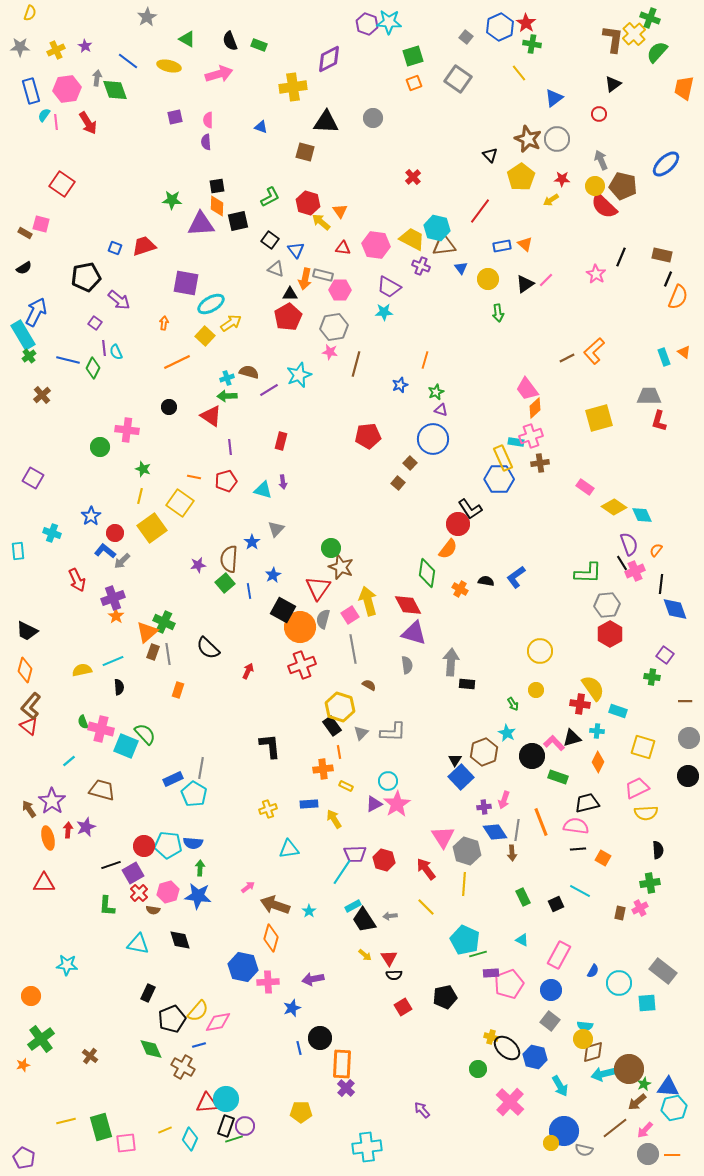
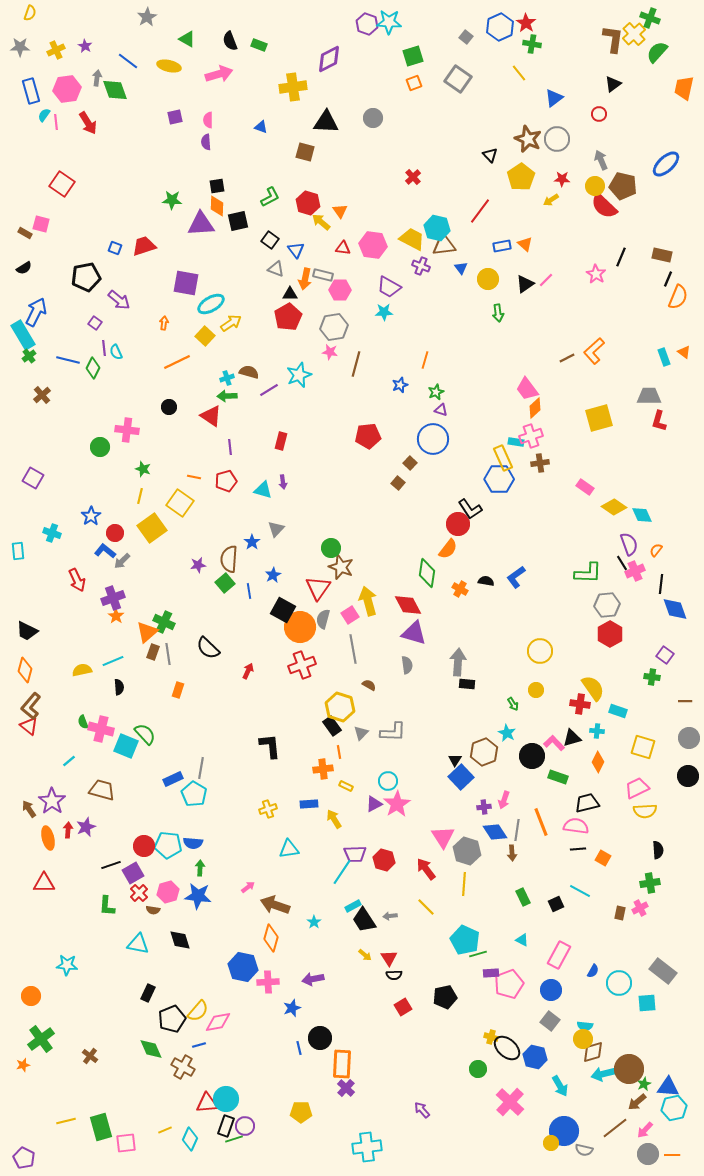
pink hexagon at (376, 245): moved 3 px left
gray arrow at (451, 662): moved 7 px right
yellow semicircle at (646, 813): moved 1 px left, 2 px up
cyan star at (309, 911): moved 5 px right, 11 px down
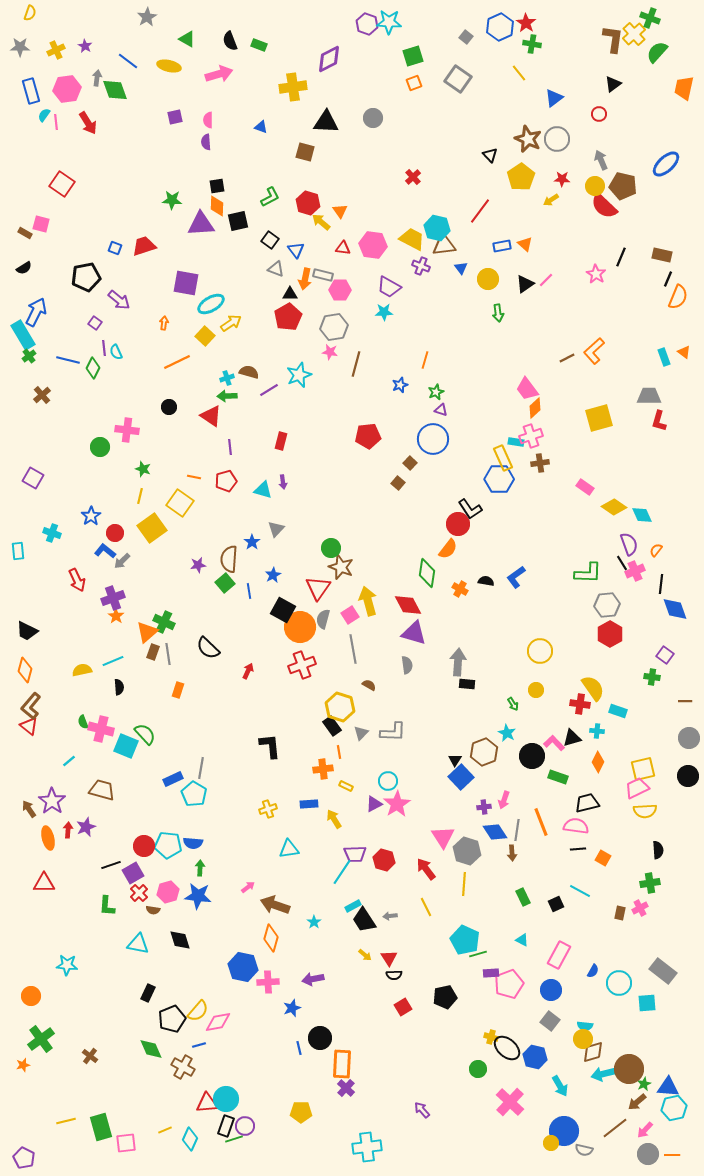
yellow square at (643, 747): moved 22 px down; rotated 30 degrees counterclockwise
yellow line at (426, 907): rotated 18 degrees clockwise
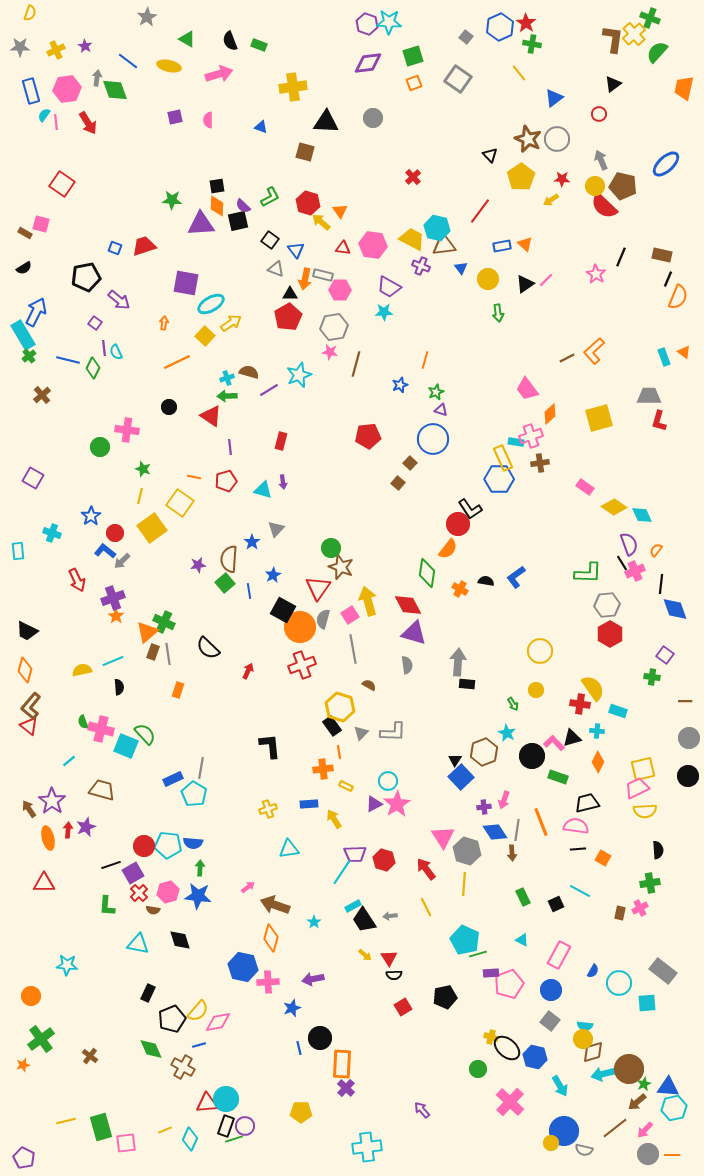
purple diamond at (329, 59): moved 39 px right, 4 px down; rotated 20 degrees clockwise
purple semicircle at (206, 142): moved 37 px right, 64 px down; rotated 42 degrees counterclockwise
orange diamond at (535, 408): moved 15 px right, 6 px down
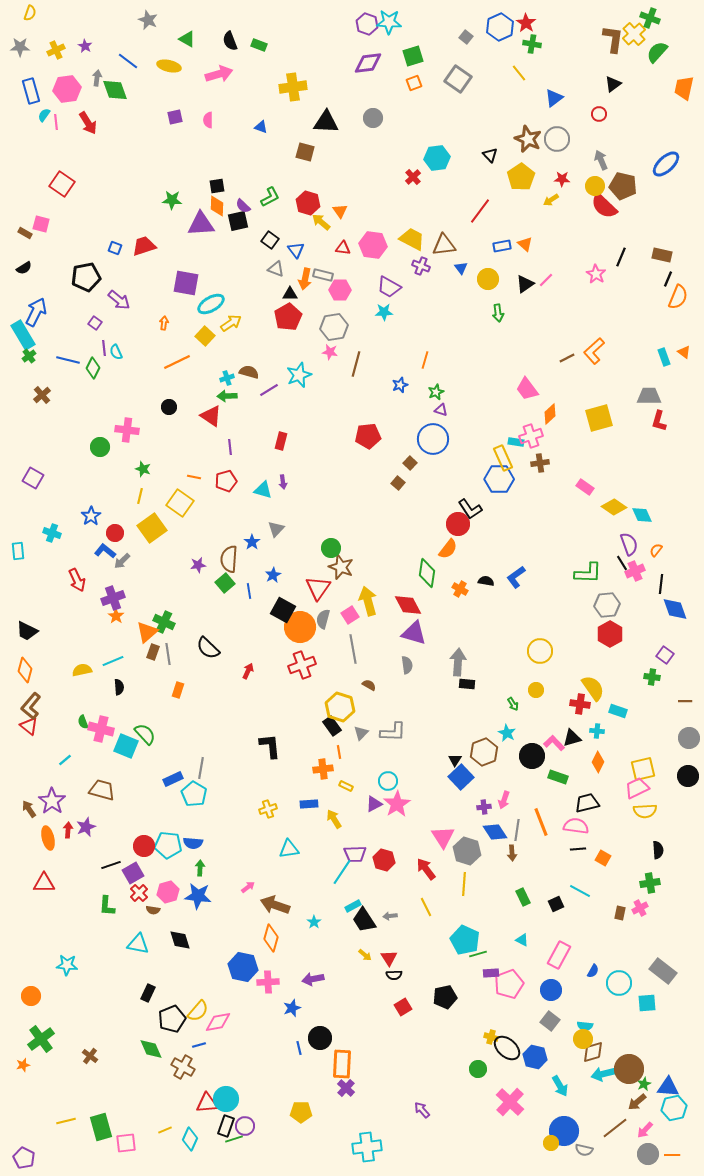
gray star at (147, 17): moved 1 px right, 3 px down; rotated 18 degrees counterclockwise
cyan hexagon at (437, 228): moved 70 px up; rotated 20 degrees counterclockwise
cyan line at (69, 761): moved 4 px left, 1 px up
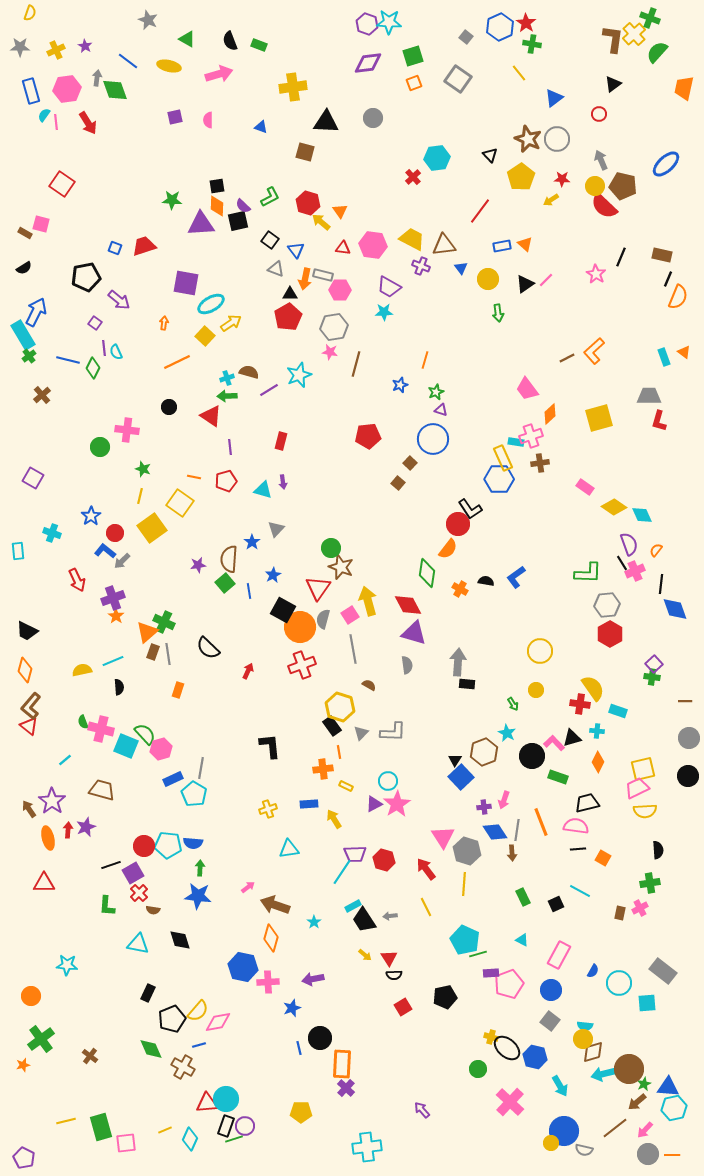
purple square at (665, 655): moved 11 px left, 9 px down; rotated 12 degrees clockwise
pink hexagon at (168, 892): moved 7 px left, 143 px up
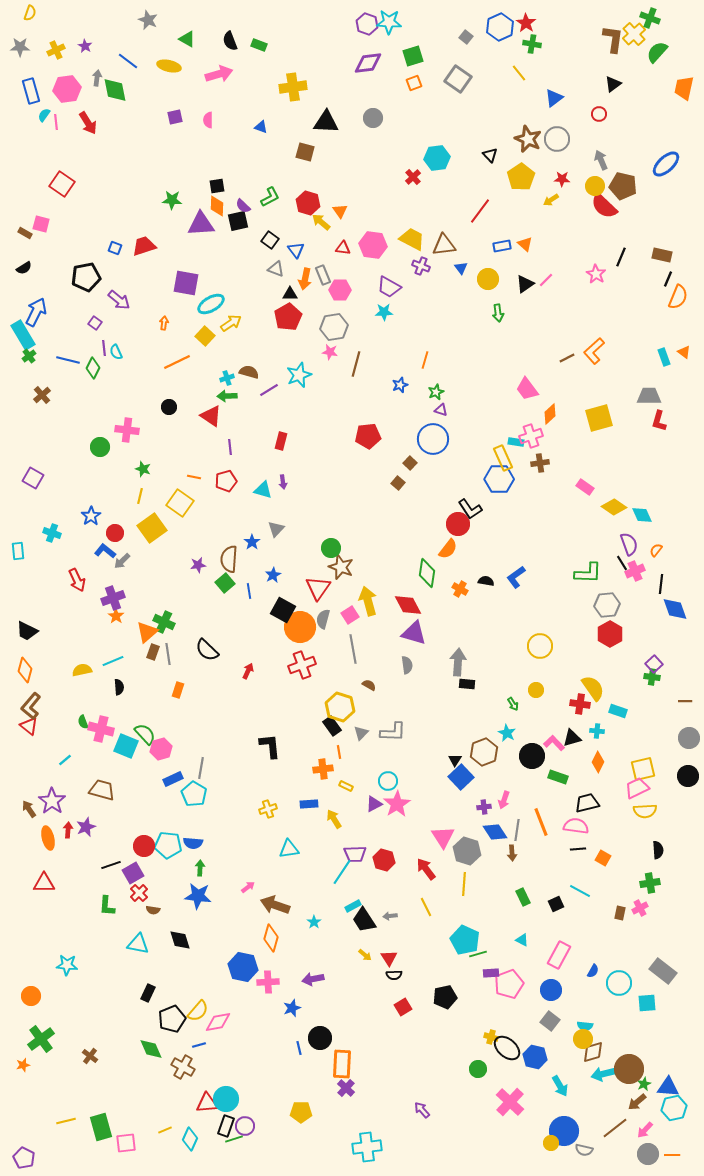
green diamond at (115, 90): rotated 8 degrees clockwise
gray rectangle at (323, 275): rotated 54 degrees clockwise
black semicircle at (208, 648): moved 1 px left, 2 px down
yellow circle at (540, 651): moved 5 px up
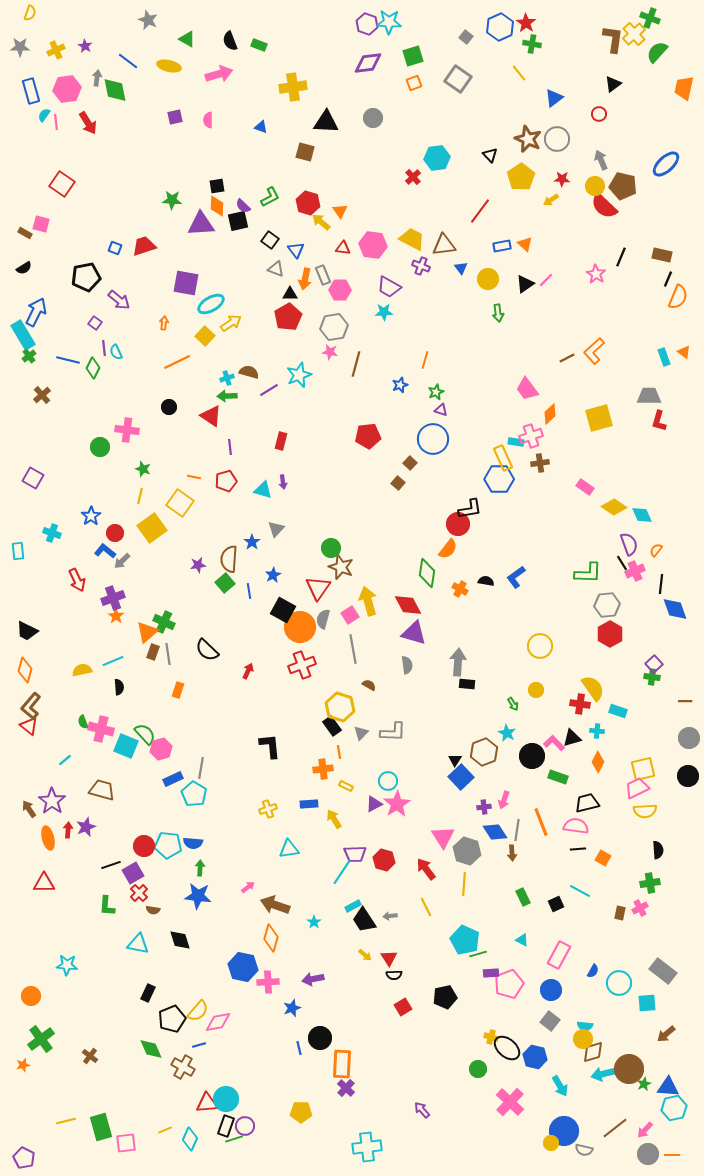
black L-shape at (470, 509): rotated 65 degrees counterclockwise
brown arrow at (637, 1102): moved 29 px right, 68 px up
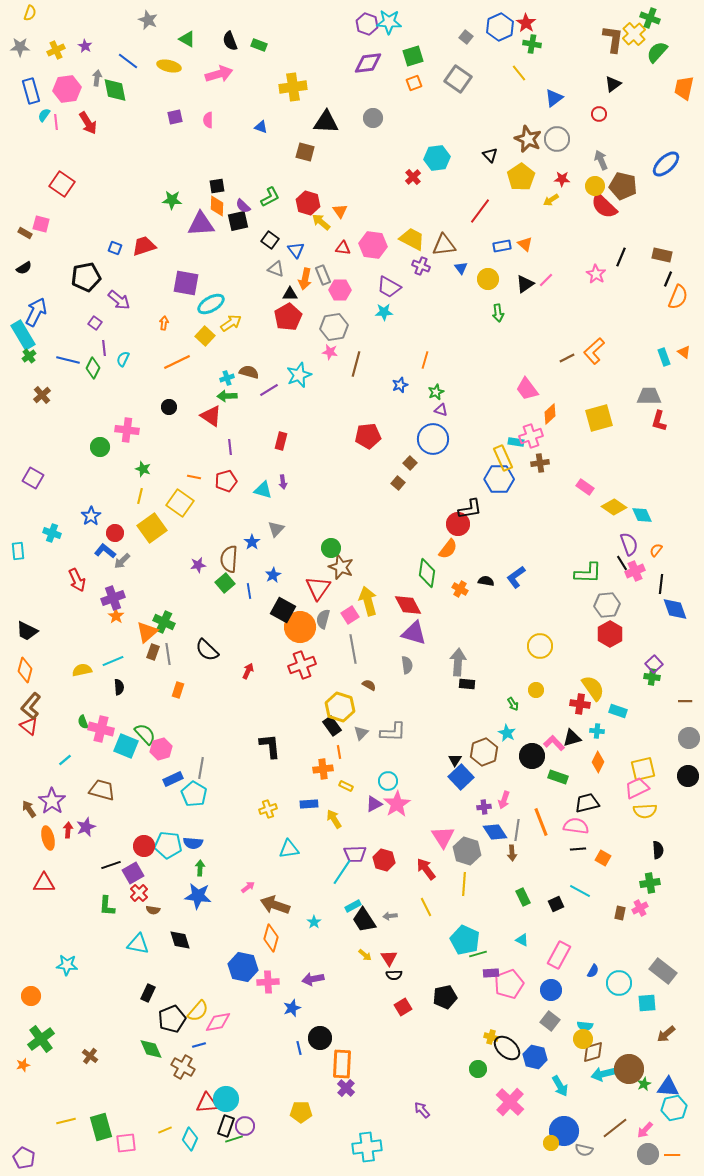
cyan semicircle at (116, 352): moved 7 px right, 7 px down; rotated 49 degrees clockwise
